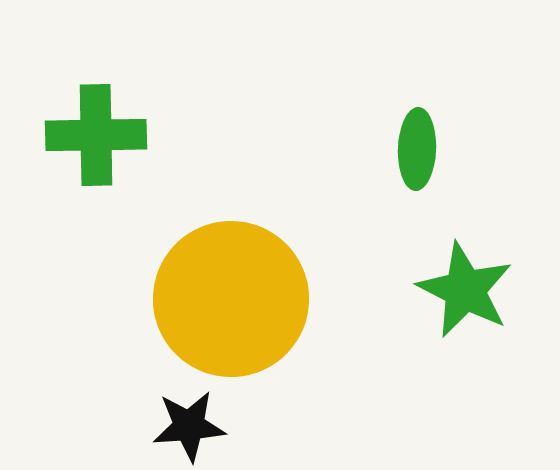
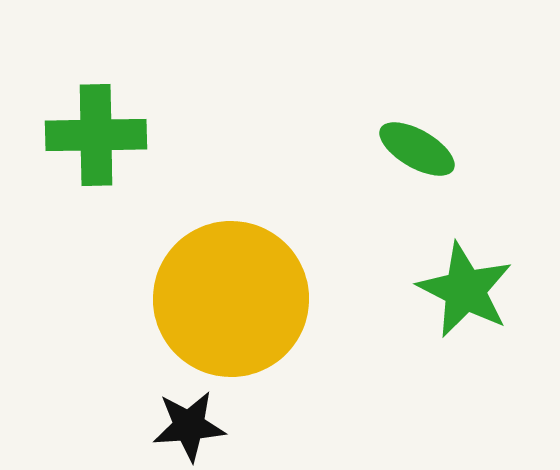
green ellipse: rotated 62 degrees counterclockwise
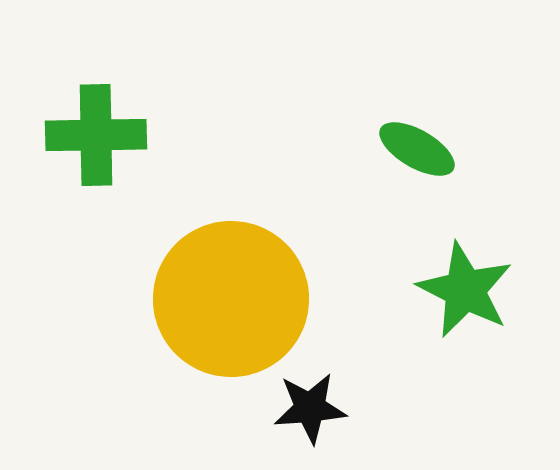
black star: moved 121 px right, 18 px up
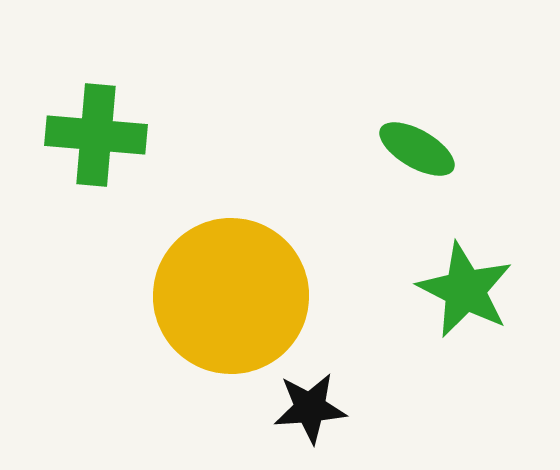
green cross: rotated 6 degrees clockwise
yellow circle: moved 3 px up
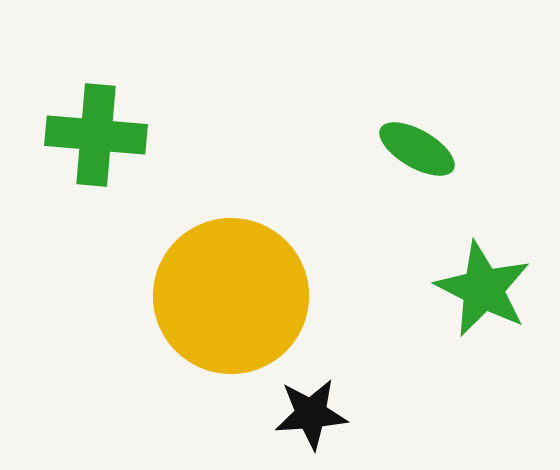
green star: moved 18 px right, 1 px up
black star: moved 1 px right, 6 px down
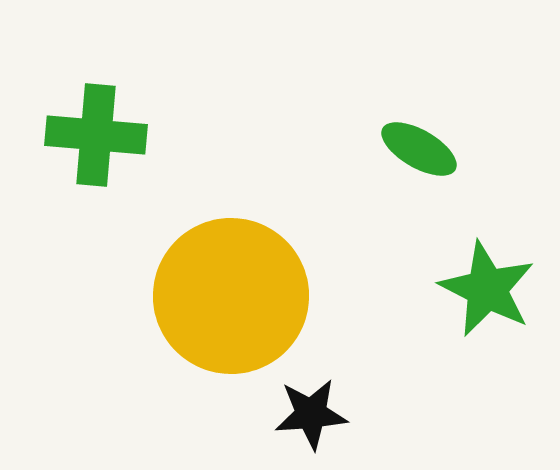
green ellipse: moved 2 px right
green star: moved 4 px right
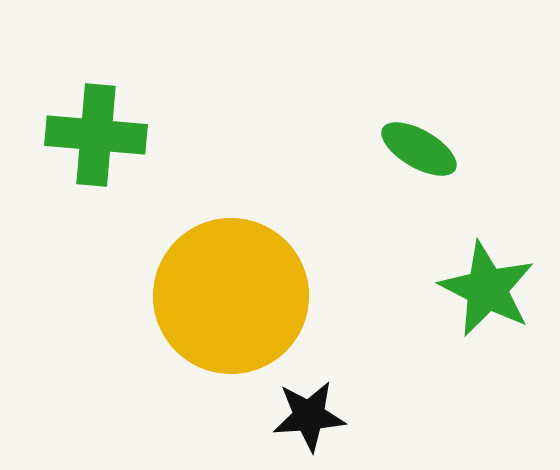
black star: moved 2 px left, 2 px down
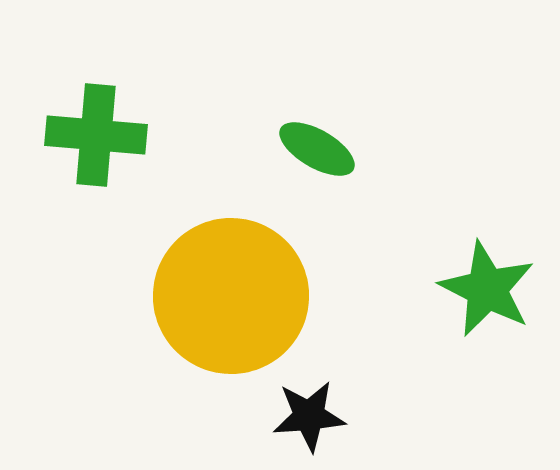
green ellipse: moved 102 px left
